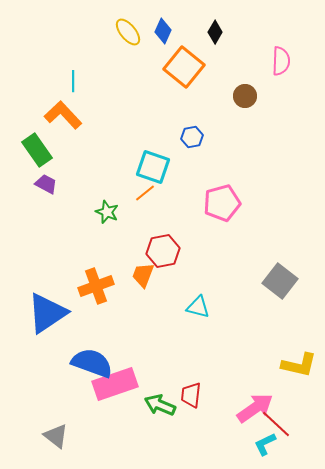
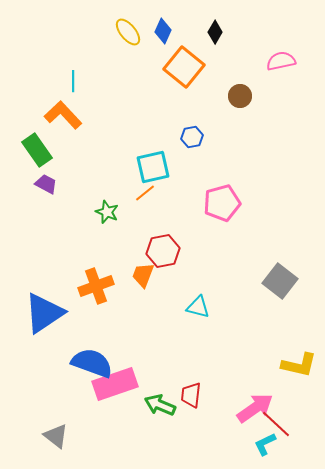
pink semicircle: rotated 104 degrees counterclockwise
brown circle: moved 5 px left
cyan square: rotated 32 degrees counterclockwise
blue triangle: moved 3 px left
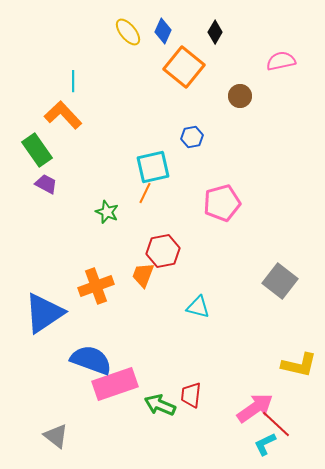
orange line: rotated 25 degrees counterclockwise
blue semicircle: moved 1 px left, 3 px up
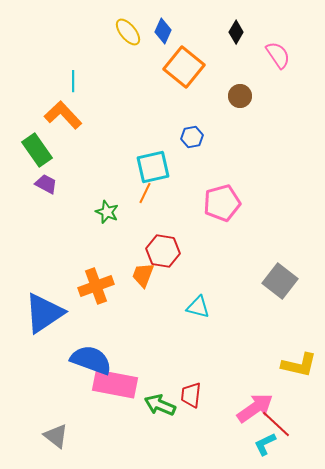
black diamond: moved 21 px right
pink semicircle: moved 3 px left, 6 px up; rotated 68 degrees clockwise
red hexagon: rotated 20 degrees clockwise
pink rectangle: rotated 30 degrees clockwise
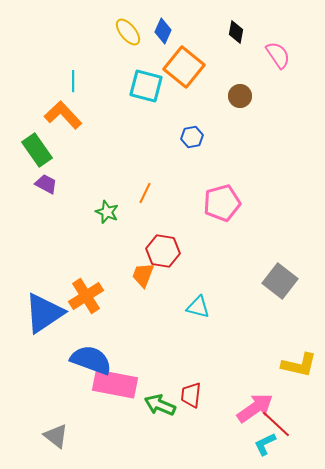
black diamond: rotated 20 degrees counterclockwise
cyan square: moved 7 px left, 81 px up; rotated 28 degrees clockwise
orange cross: moved 10 px left, 10 px down; rotated 12 degrees counterclockwise
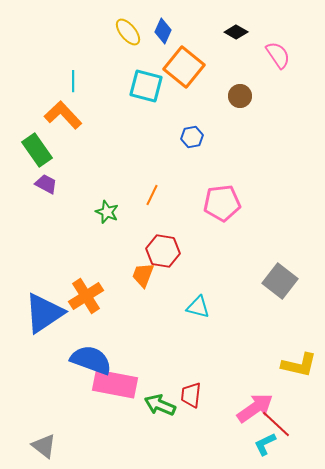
black diamond: rotated 70 degrees counterclockwise
orange line: moved 7 px right, 2 px down
pink pentagon: rotated 9 degrees clockwise
gray triangle: moved 12 px left, 10 px down
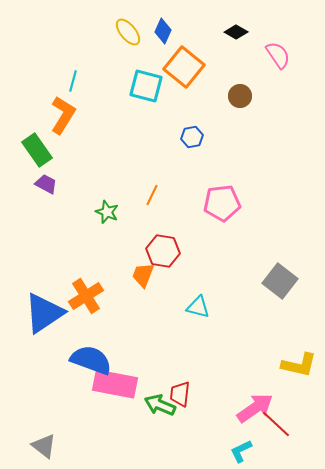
cyan line: rotated 15 degrees clockwise
orange L-shape: rotated 75 degrees clockwise
red trapezoid: moved 11 px left, 1 px up
cyan L-shape: moved 24 px left, 7 px down
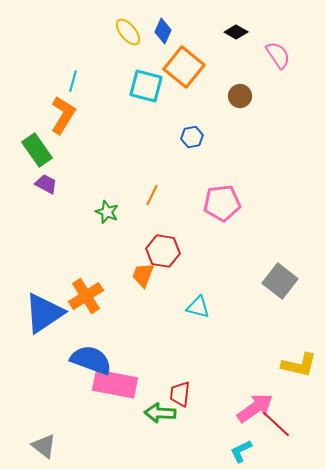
green arrow: moved 8 px down; rotated 20 degrees counterclockwise
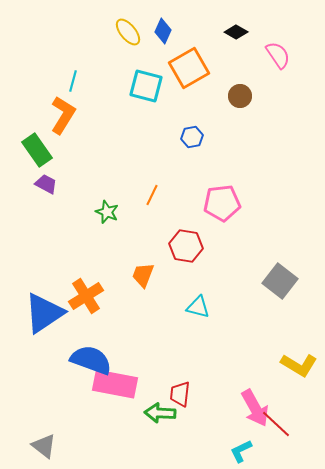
orange square: moved 5 px right, 1 px down; rotated 21 degrees clockwise
red hexagon: moved 23 px right, 5 px up
yellow L-shape: rotated 18 degrees clockwise
pink arrow: rotated 96 degrees clockwise
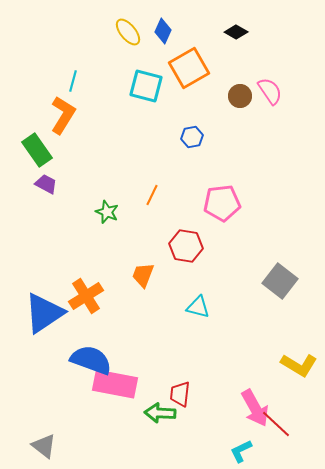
pink semicircle: moved 8 px left, 36 px down
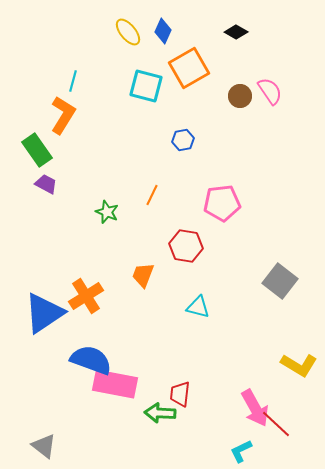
blue hexagon: moved 9 px left, 3 px down
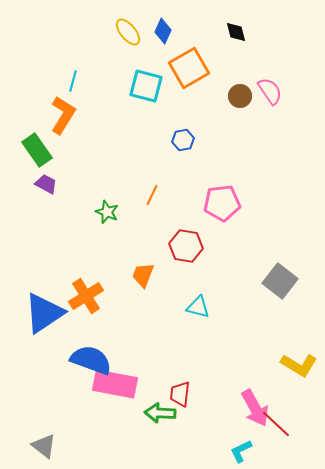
black diamond: rotated 45 degrees clockwise
